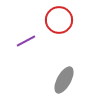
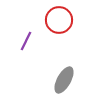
purple line: rotated 36 degrees counterclockwise
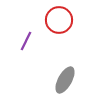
gray ellipse: moved 1 px right
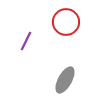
red circle: moved 7 px right, 2 px down
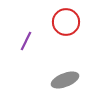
gray ellipse: rotated 40 degrees clockwise
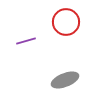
purple line: rotated 48 degrees clockwise
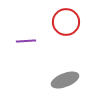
purple line: rotated 12 degrees clockwise
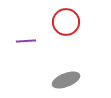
gray ellipse: moved 1 px right
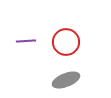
red circle: moved 20 px down
